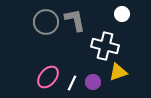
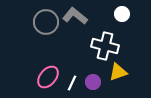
gray L-shape: moved 4 px up; rotated 40 degrees counterclockwise
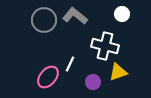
gray circle: moved 2 px left, 2 px up
white line: moved 2 px left, 19 px up
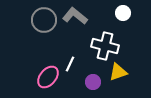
white circle: moved 1 px right, 1 px up
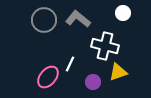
gray L-shape: moved 3 px right, 3 px down
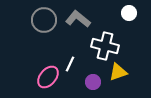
white circle: moved 6 px right
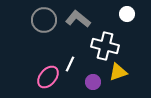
white circle: moved 2 px left, 1 px down
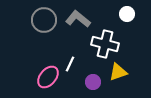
white cross: moved 2 px up
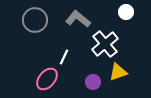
white circle: moved 1 px left, 2 px up
gray circle: moved 9 px left
white cross: rotated 36 degrees clockwise
white line: moved 6 px left, 7 px up
pink ellipse: moved 1 px left, 2 px down
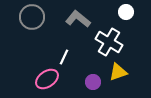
gray circle: moved 3 px left, 3 px up
white cross: moved 4 px right, 2 px up; rotated 20 degrees counterclockwise
pink ellipse: rotated 15 degrees clockwise
